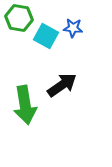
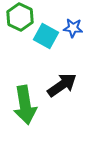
green hexagon: moved 1 px right, 1 px up; rotated 16 degrees clockwise
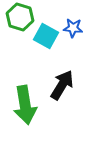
green hexagon: rotated 8 degrees counterclockwise
black arrow: rotated 24 degrees counterclockwise
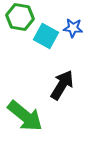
green hexagon: rotated 8 degrees counterclockwise
green arrow: moved 11 px down; rotated 42 degrees counterclockwise
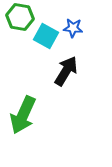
black arrow: moved 4 px right, 14 px up
green arrow: moved 2 px left, 1 px up; rotated 75 degrees clockwise
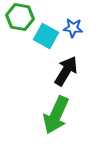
green arrow: moved 33 px right
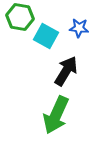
blue star: moved 6 px right
